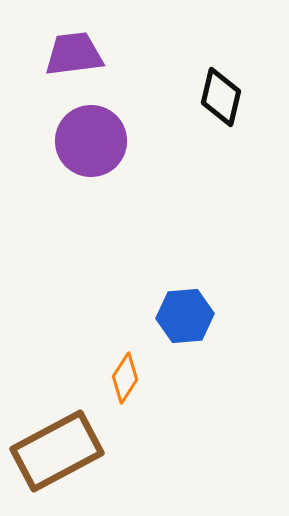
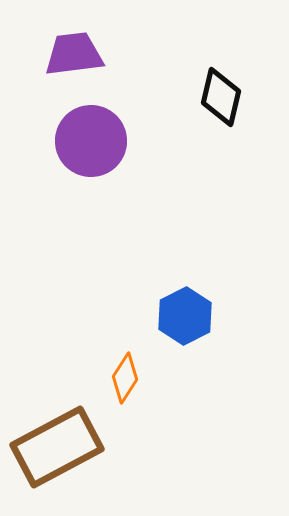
blue hexagon: rotated 22 degrees counterclockwise
brown rectangle: moved 4 px up
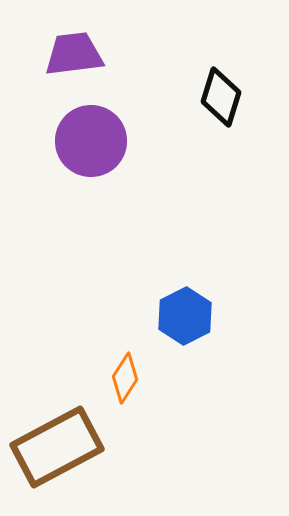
black diamond: rotated 4 degrees clockwise
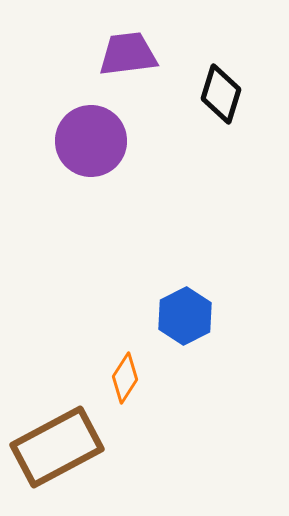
purple trapezoid: moved 54 px right
black diamond: moved 3 px up
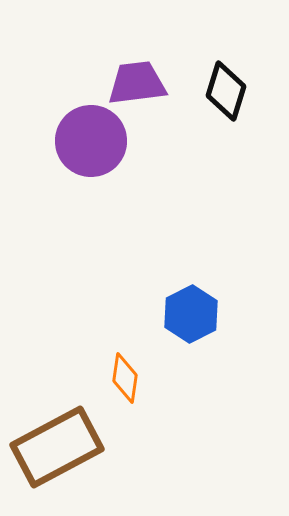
purple trapezoid: moved 9 px right, 29 px down
black diamond: moved 5 px right, 3 px up
blue hexagon: moved 6 px right, 2 px up
orange diamond: rotated 24 degrees counterclockwise
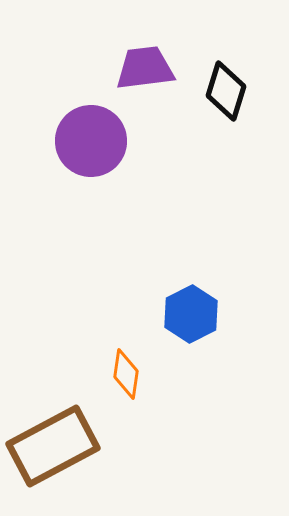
purple trapezoid: moved 8 px right, 15 px up
orange diamond: moved 1 px right, 4 px up
brown rectangle: moved 4 px left, 1 px up
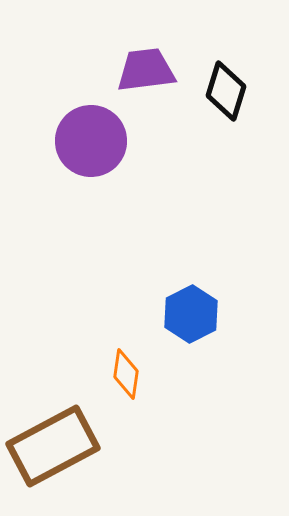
purple trapezoid: moved 1 px right, 2 px down
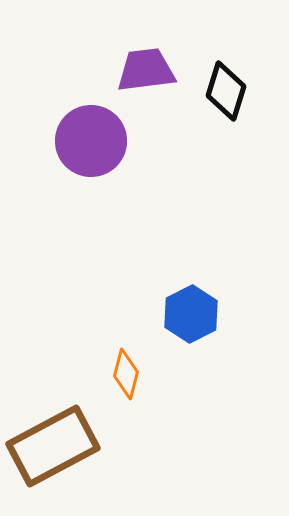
orange diamond: rotated 6 degrees clockwise
